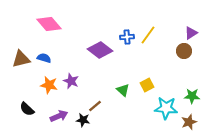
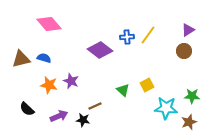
purple triangle: moved 3 px left, 3 px up
brown line: rotated 16 degrees clockwise
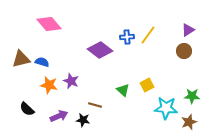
blue semicircle: moved 2 px left, 4 px down
brown line: moved 1 px up; rotated 40 degrees clockwise
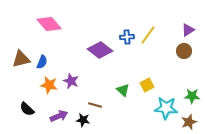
blue semicircle: rotated 96 degrees clockwise
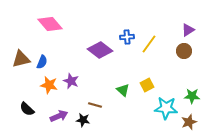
pink diamond: moved 1 px right
yellow line: moved 1 px right, 9 px down
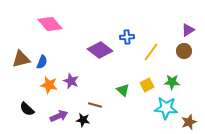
yellow line: moved 2 px right, 8 px down
green star: moved 20 px left, 14 px up
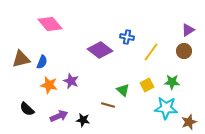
blue cross: rotated 16 degrees clockwise
brown line: moved 13 px right
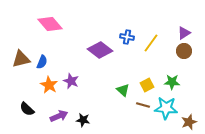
purple triangle: moved 4 px left, 3 px down
yellow line: moved 9 px up
orange star: rotated 18 degrees clockwise
brown line: moved 35 px right
